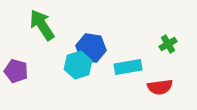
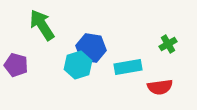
purple pentagon: moved 6 px up
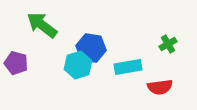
green arrow: rotated 20 degrees counterclockwise
purple pentagon: moved 2 px up
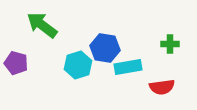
green cross: moved 2 px right; rotated 30 degrees clockwise
blue hexagon: moved 14 px right
red semicircle: moved 2 px right
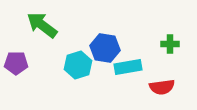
purple pentagon: rotated 15 degrees counterclockwise
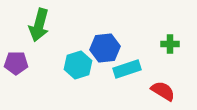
green arrow: moved 3 px left; rotated 112 degrees counterclockwise
blue hexagon: rotated 16 degrees counterclockwise
cyan rectangle: moved 1 px left, 2 px down; rotated 8 degrees counterclockwise
red semicircle: moved 1 px right, 4 px down; rotated 140 degrees counterclockwise
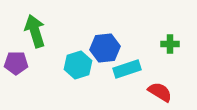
green arrow: moved 4 px left, 6 px down; rotated 148 degrees clockwise
red semicircle: moved 3 px left, 1 px down
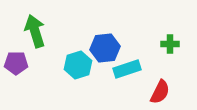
red semicircle: rotated 85 degrees clockwise
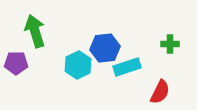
cyan hexagon: rotated 8 degrees counterclockwise
cyan rectangle: moved 2 px up
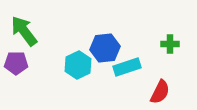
green arrow: moved 11 px left; rotated 20 degrees counterclockwise
